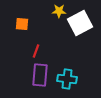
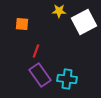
white square: moved 4 px right, 1 px up
purple rectangle: rotated 40 degrees counterclockwise
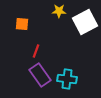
white square: moved 1 px right
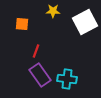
yellow star: moved 6 px left
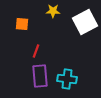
purple rectangle: moved 1 px down; rotated 30 degrees clockwise
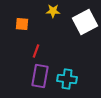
purple rectangle: rotated 15 degrees clockwise
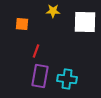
white square: rotated 30 degrees clockwise
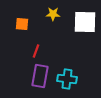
yellow star: moved 3 px down
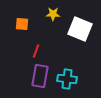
white square: moved 5 px left, 7 px down; rotated 20 degrees clockwise
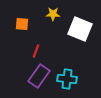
purple rectangle: moved 1 px left; rotated 25 degrees clockwise
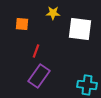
yellow star: moved 1 px up
white square: rotated 15 degrees counterclockwise
cyan cross: moved 20 px right, 6 px down
